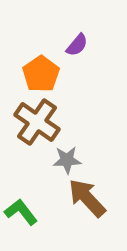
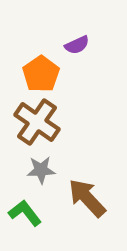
purple semicircle: rotated 25 degrees clockwise
gray star: moved 26 px left, 10 px down
green L-shape: moved 4 px right, 1 px down
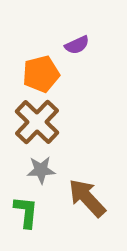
orange pentagon: rotated 21 degrees clockwise
brown cross: rotated 9 degrees clockwise
green L-shape: moved 1 px right, 1 px up; rotated 44 degrees clockwise
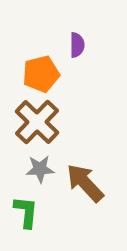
purple semicircle: rotated 65 degrees counterclockwise
gray star: moved 1 px left, 1 px up
brown arrow: moved 2 px left, 15 px up
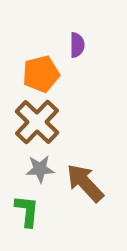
green L-shape: moved 1 px right, 1 px up
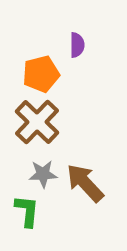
gray star: moved 3 px right, 5 px down
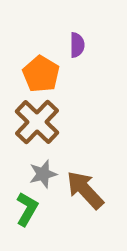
orange pentagon: rotated 27 degrees counterclockwise
gray star: rotated 12 degrees counterclockwise
brown arrow: moved 7 px down
green L-shape: moved 2 px up; rotated 24 degrees clockwise
